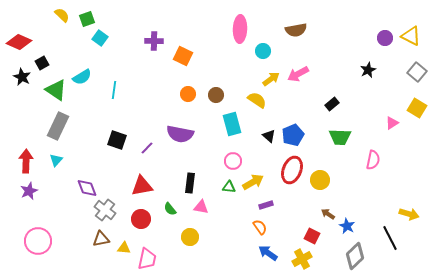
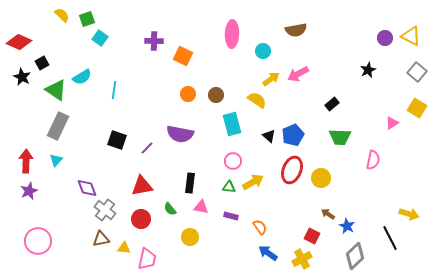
pink ellipse at (240, 29): moved 8 px left, 5 px down
yellow circle at (320, 180): moved 1 px right, 2 px up
purple rectangle at (266, 205): moved 35 px left, 11 px down; rotated 32 degrees clockwise
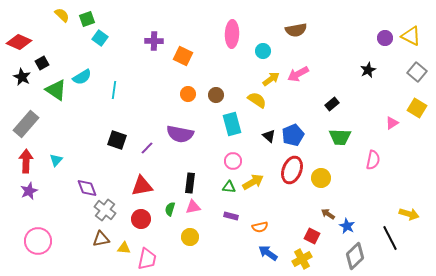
gray rectangle at (58, 126): moved 32 px left, 2 px up; rotated 16 degrees clockwise
pink triangle at (201, 207): moved 8 px left; rotated 21 degrees counterclockwise
green semicircle at (170, 209): rotated 56 degrees clockwise
orange semicircle at (260, 227): rotated 112 degrees clockwise
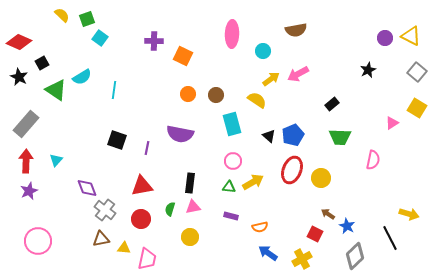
black star at (22, 77): moved 3 px left
purple line at (147, 148): rotated 32 degrees counterclockwise
red square at (312, 236): moved 3 px right, 2 px up
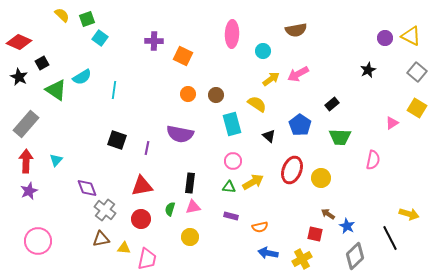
yellow semicircle at (257, 100): moved 4 px down
blue pentagon at (293, 135): moved 7 px right, 10 px up; rotated 15 degrees counterclockwise
red square at (315, 234): rotated 14 degrees counterclockwise
blue arrow at (268, 253): rotated 24 degrees counterclockwise
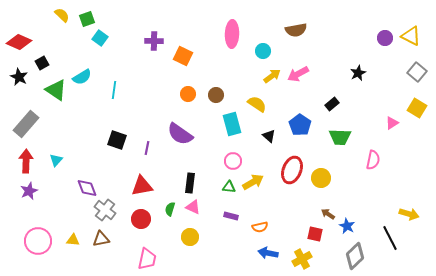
black star at (368, 70): moved 10 px left, 3 px down
yellow arrow at (271, 79): moved 1 px right, 3 px up
purple semicircle at (180, 134): rotated 24 degrees clockwise
pink triangle at (193, 207): rotated 35 degrees clockwise
yellow triangle at (124, 248): moved 51 px left, 8 px up
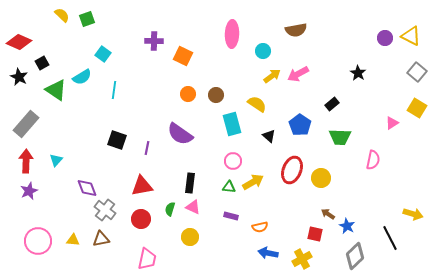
cyan square at (100, 38): moved 3 px right, 16 px down
black star at (358, 73): rotated 14 degrees counterclockwise
yellow arrow at (409, 214): moved 4 px right
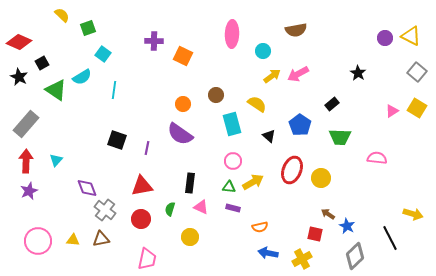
green square at (87, 19): moved 1 px right, 9 px down
orange circle at (188, 94): moved 5 px left, 10 px down
pink triangle at (392, 123): moved 12 px up
pink semicircle at (373, 160): moved 4 px right, 2 px up; rotated 96 degrees counterclockwise
pink triangle at (193, 207): moved 8 px right
purple rectangle at (231, 216): moved 2 px right, 8 px up
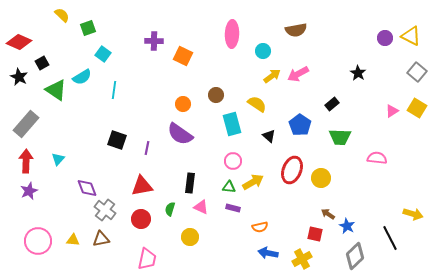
cyan triangle at (56, 160): moved 2 px right, 1 px up
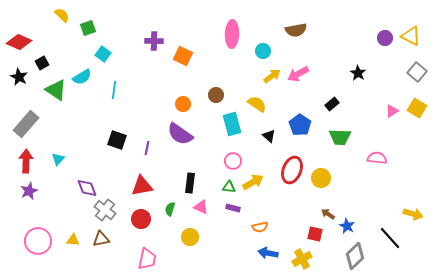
black line at (390, 238): rotated 15 degrees counterclockwise
